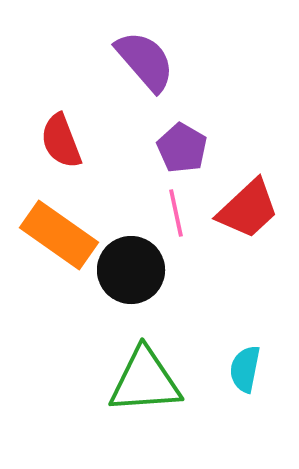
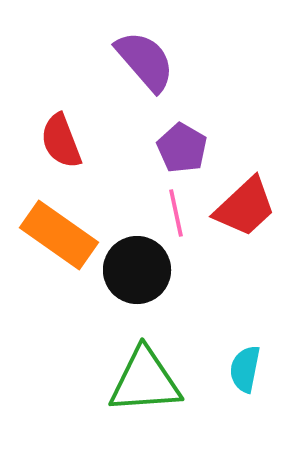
red trapezoid: moved 3 px left, 2 px up
black circle: moved 6 px right
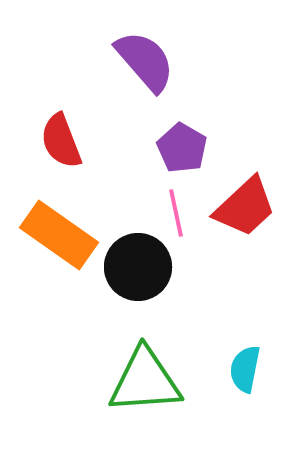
black circle: moved 1 px right, 3 px up
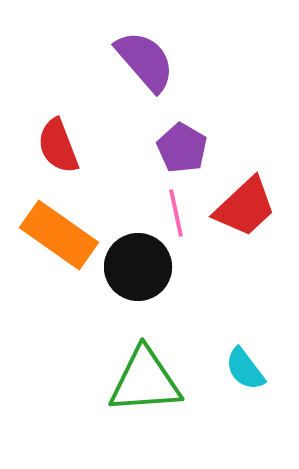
red semicircle: moved 3 px left, 5 px down
cyan semicircle: rotated 48 degrees counterclockwise
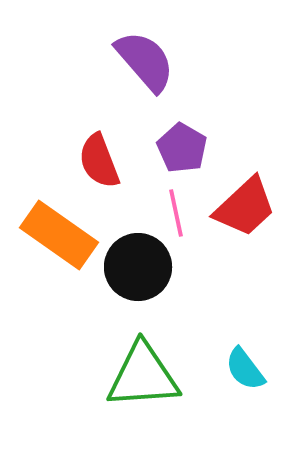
red semicircle: moved 41 px right, 15 px down
green triangle: moved 2 px left, 5 px up
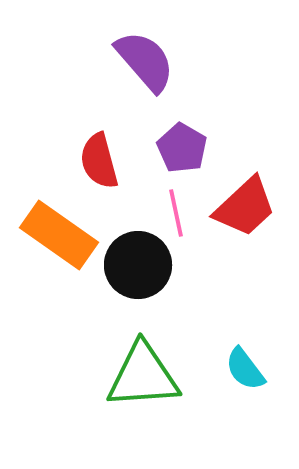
red semicircle: rotated 6 degrees clockwise
black circle: moved 2 px up
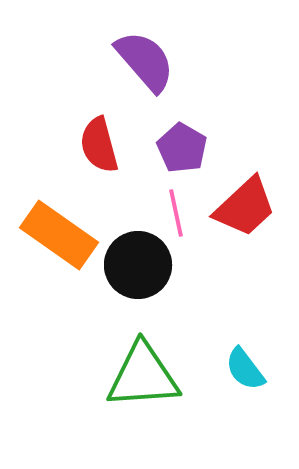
red semicircle: moved 16 px up
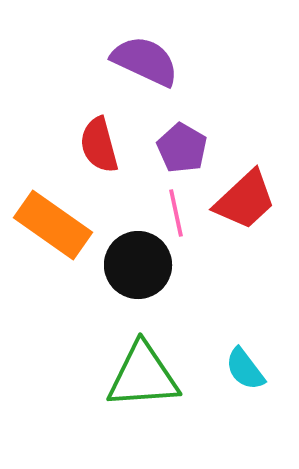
purple semicircle: rotated 24 degrees counterclockwise
red trapezoid: moved 7 px up
orange rectangle: moved 6 px left, 10 px up
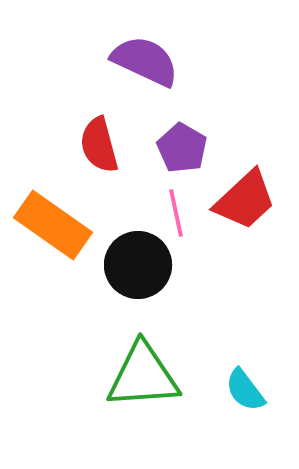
cyan semicircle: moved 21 px down
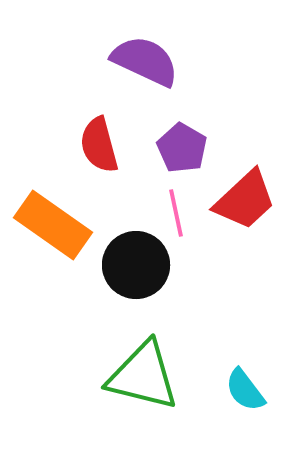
black circle: moved 2 px left
green triangle: rotated 18 degrees clockwise
